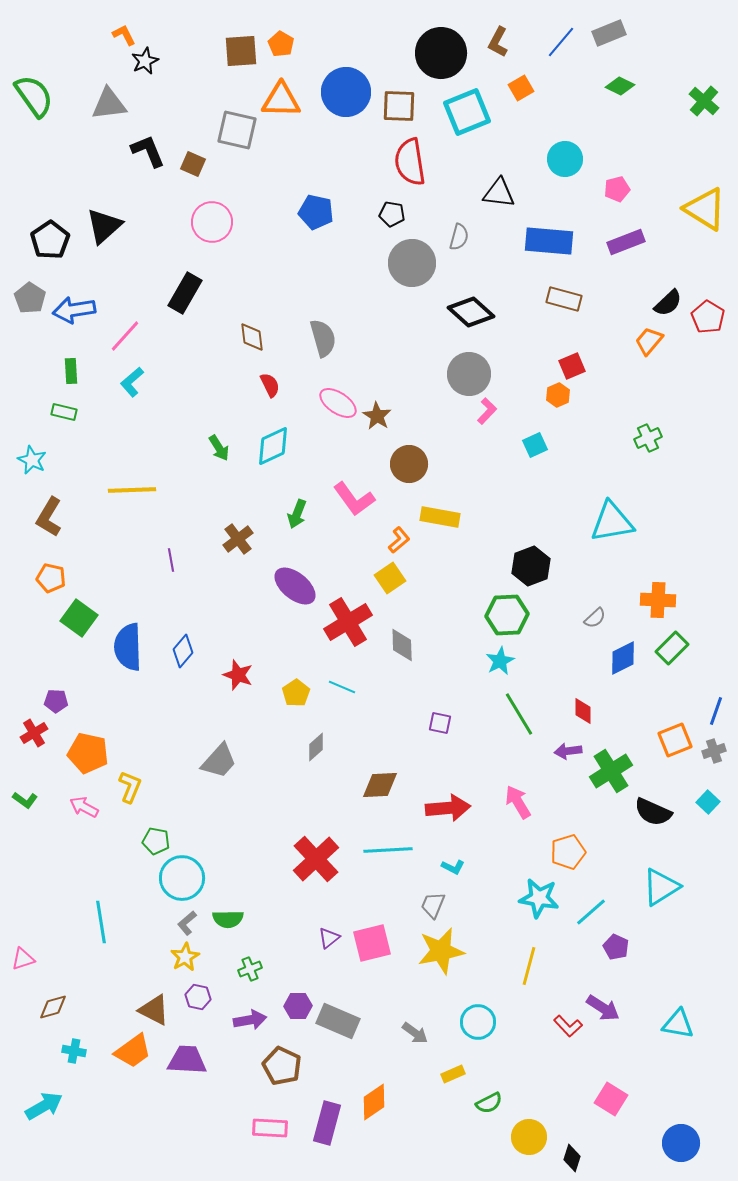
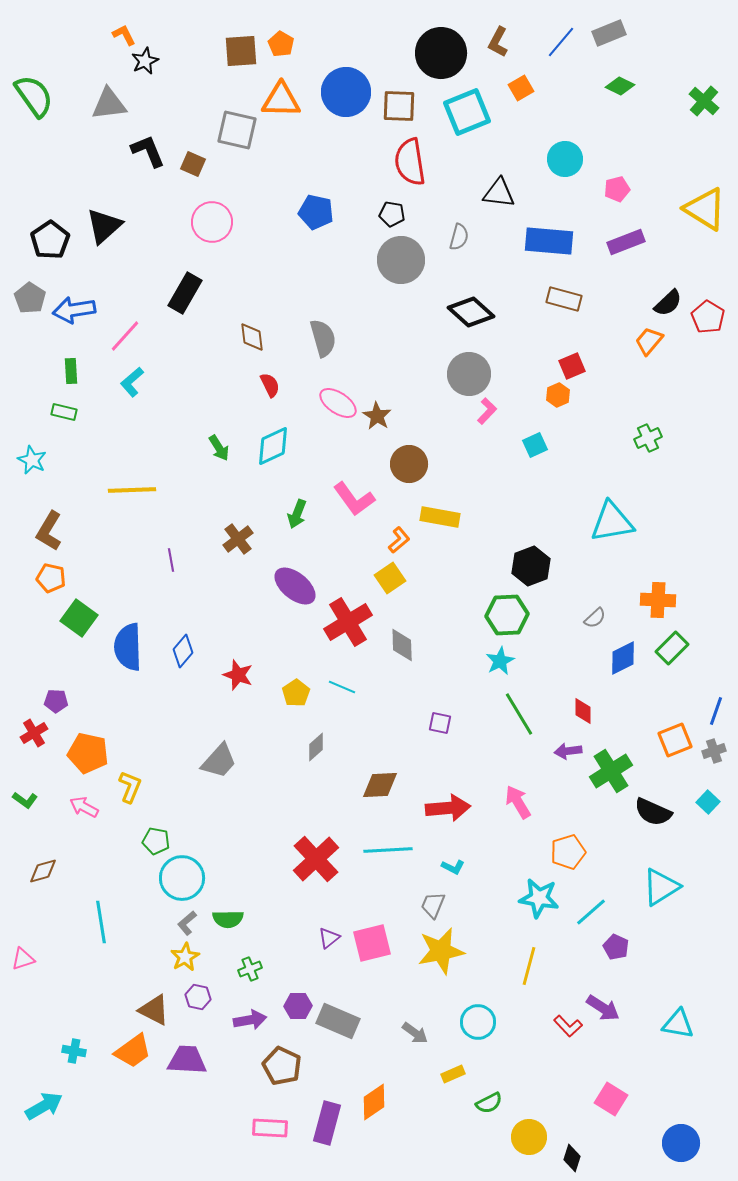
gray circle at (412, 263): moved 11 px left, 3 px up
brown L-shape at (49, 517): moved 14 px down
brown diamond at (53, 1007): moved 10 px left, 136 px up
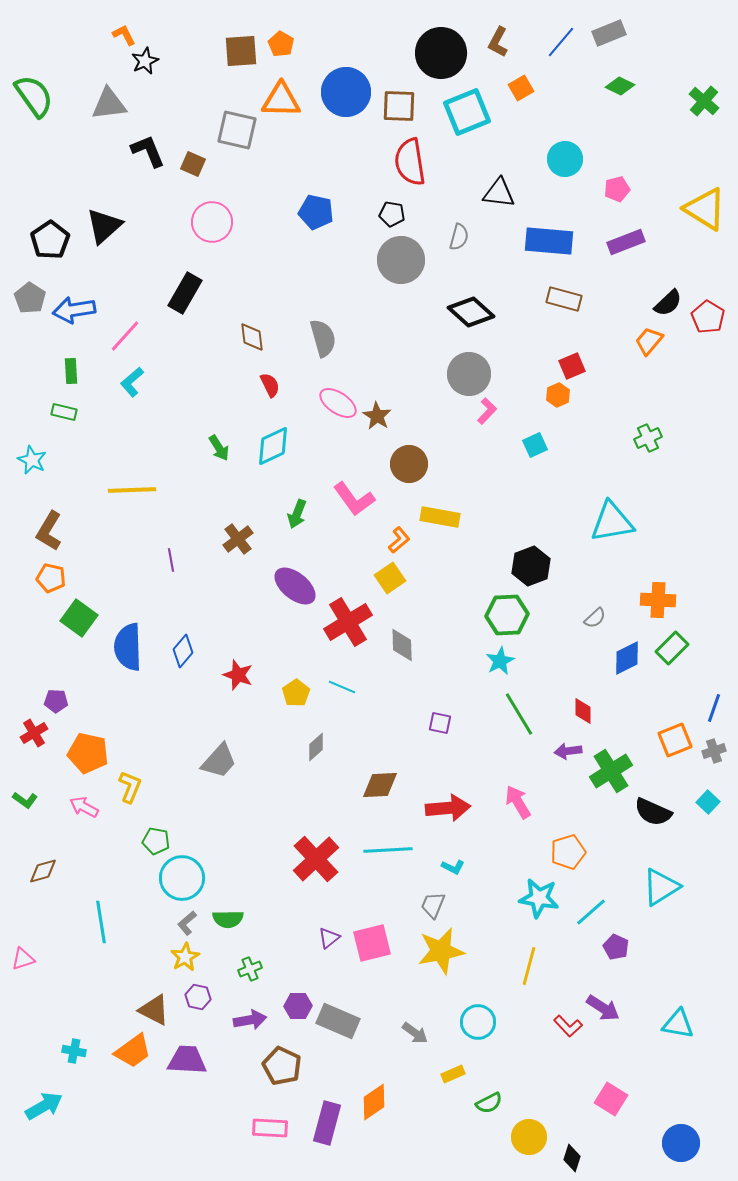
blue diamond at (623, 658): moved 4 px right
blue line at (716, 711): moved 2 px left, 3 px up
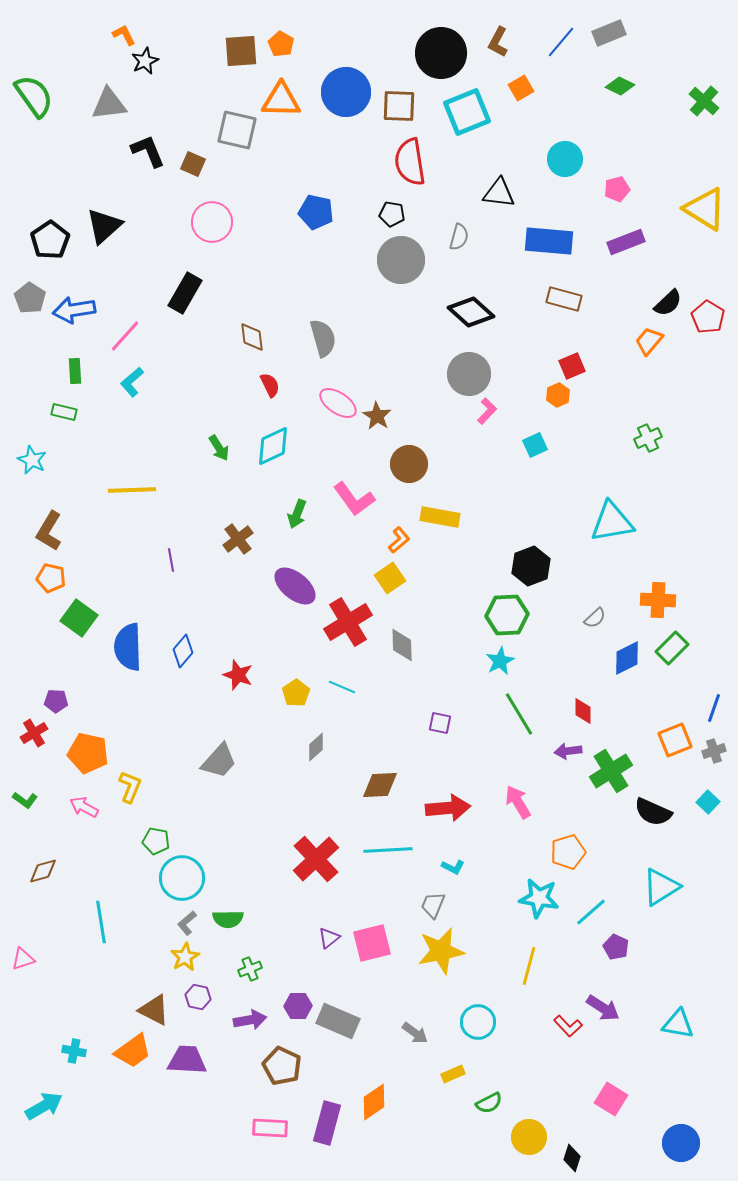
green rectangle at (71, 371): moved 4 px right
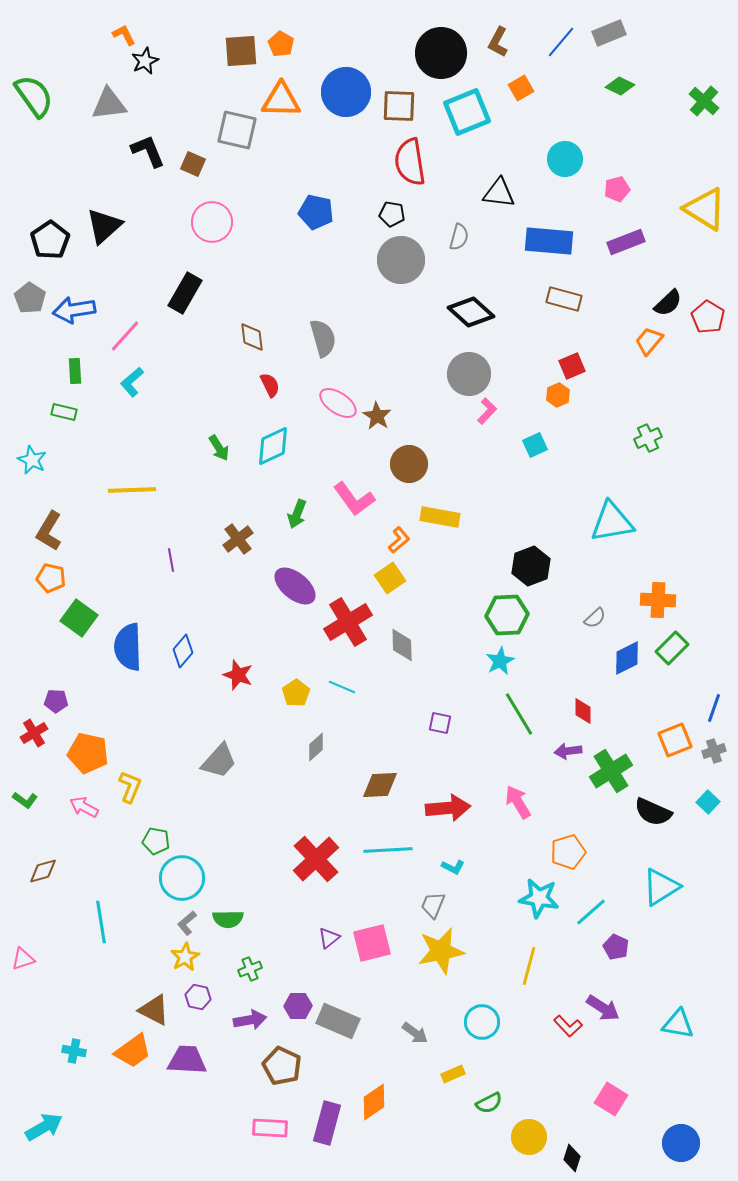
cyan circle at (478, 1022): moved 4 px right
cyan arrow at (44, 1106): moved 21 px down
